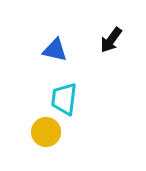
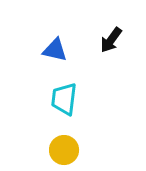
yellow circle: moved 18 px right, 18 px down
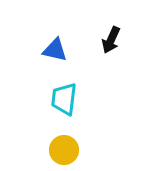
black arrow: rotated 12 degrees counterclockwise
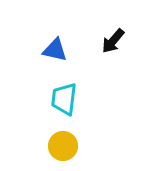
black arrow: moved 2 px right, 1 px down; rotated 16 degrees clockwise
yellow circle: moved 1 px left, 4 px up
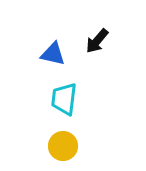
black arrow: moved 16 px left
blue triangle: moved 2 px left, 4 px down
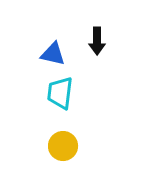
black arrow: rotated 40 degrees counterclockwise
cyan trapezoid: moved 4 px left, 6 px up
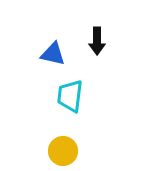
cyan trapezoid: moved 10 px right, 3 px down
yellow circle: moved 5 px down
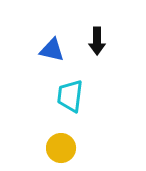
blue triangle: moved 1 px left, 4 px up
yellow circle: moved 2 px left, 3 px up
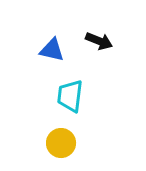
black arrow: moved 2 px right; rotated 68 degrees counterclockwise
yellow circle: moved 5 px up
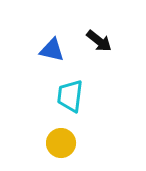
black arrow: rotated 16 degrees clockwise
